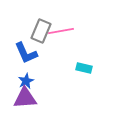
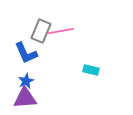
cyan rectangle: moved 7 px right, 2 px down
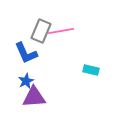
purple triangle: moved 9 px right, 1 px up
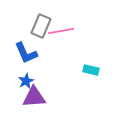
gray rectangle: moved 5 px up
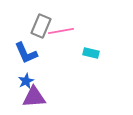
cyan rectangle: moved 17 px up
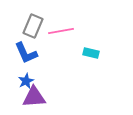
gray rectangle: moved 8 px left
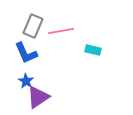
cyan rectangle: moved 2 px right, 3 px up
blue star: rotated 14 degrees counterclockwise
purple triangle: moved 4 px right; rotated 30 degrees counterclockwise
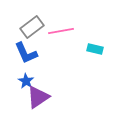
gray rectangle: moved 1 px left, 1 px down; rotated 30 degrees clockwise
cyan rectangle: moved 2 px right, 1 px up
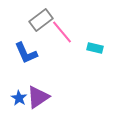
gray rectangle: moved 9 px right, 7 px up
pink line: moved 1 px right, 1 px down; rotated 60 degrees clockwise
cyan rectangle: moved 1 px up
blue star: moved 7 px left, 17 px down
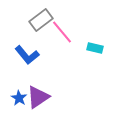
blue L-shape: moved 1 px right, 2 px down; rotated 15 degrees counterclockwise
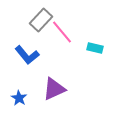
gray rectangle: rotated 10 degrees counterclockwise
purple triangle: moved 16 px right, 8 px up; rotated 10 degrees clockwise
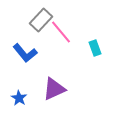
pink line: moved 1 px left
cyan rectangle: rotated 56 degrees clockwise
blue L-shape: moved 2 px left, 2 px up
